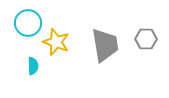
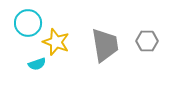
gray hexagon: moved 1 px right, 2 px down
cyan semicircle: moved 4 px right, 2 px up; rotated 72 degrees clockwise
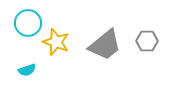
gray trapezoid: rotated 60 degrees clockwise
cyan semicircle: moved 10 px left, 6 px down
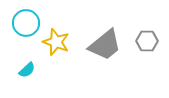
cyan circle: moved 2 px left
cyan semicircle: rotated 24 degrees counterclockwise
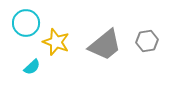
gray hexagon: rotated 10 degrees counterclockwise
cyan semicircle: moved 5 px right, 3 px up
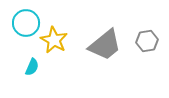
yellow star: moved 2 px left, 2 px up; rotated 8 degrees clockwise
cyan semicircle: rotated 24 degrees counterclockwise
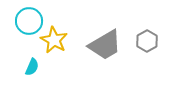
cyan circle: moved 3 px right, 2 px up
gray hexagon: rotated 20 degrees counterclockwise
gray trapezoid: rotated 9 degrees clockwise
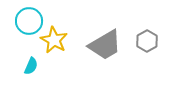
cyan semicircle: moved 1 px left, 1 px up
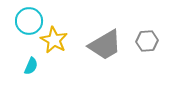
gray hexagon: rotated 25 degrees clockwise
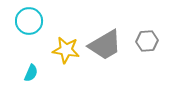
yellow star: moved 12 px right, 10 px down; rotated 20 degrees counterclockwise
cyan semicircle: moved 7 px down
